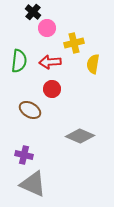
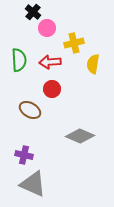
green semicircle: moved 1 px up; rotated 10 degrees counterclockwise
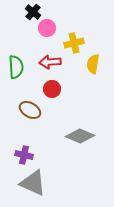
green semicircle: moved 3 px left, 7 px down
gray triangle: moved 1 px up
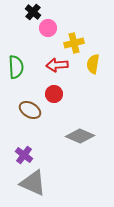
pink circle: moved 1 px right
red arrow: moved 7 px right, 3 px down
red circle: moved 2 px right, 5 px down
purple cross: rotated 24 degrees clockwise
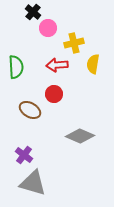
gray triangle: rotated 8 degrees counterclockwise
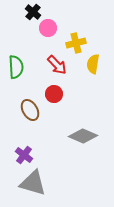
yellow cross: moved 2 px right
red arrow: rotated 130 degrees counterclockwise
brown ellipse: rotated 30 degrees clockwise
gray diamond: moved 3 px right
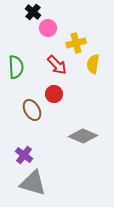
brown ellipse: moved 2 px right
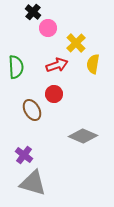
yellow cross: rotated 30 degrees counterclockwise
red arrow: rotated 65 degrees counterclockwise
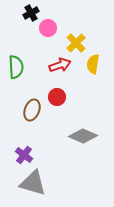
black cross: moved 2 px left, 1 px down; rotated 21 degrees clockwise
red arrow: moved 3 px right
red circle: moved 3 px right, 3 px down
brown ellipse: rotated 50 degrees clockwise
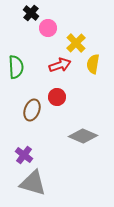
black cross: rotated 21 degrees counterclockwise
